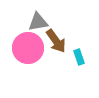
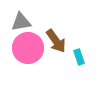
gray triangle: moved 17 px left
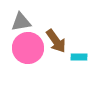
cyan rectangle: rotated 70 degrees counterclockwise
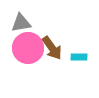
gray triangle: moved 1 px down
brown arrow: moved 4 px left, 7 px down
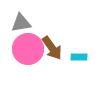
pink circle: moved 1 px down
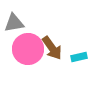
gray triangle: moved 7 px left
cyan rectangle: rotated 14 degrees counterclockwise
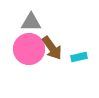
gray triangle: moved 17 px right, 1 px up; rotated 10 degrees clockwise
pink circle: moved 1 px right
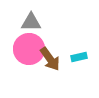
brown arrow: moved 2 px left, 11 px down
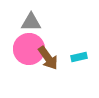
brown arrow: moved 2 px left, 1 px up
